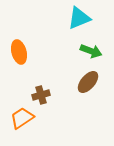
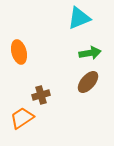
green arrow: moved 1 px left, 2 px down; rotated 30 degrees counterclockwise
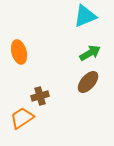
cyan triangle: moved 6 px right, 2 px up
green arrow: rotated 20 degrees counterclockwise
brown cross: moved 1 px left, 1 px down
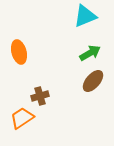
brown ellipse: moved 5 px right, 1 px up
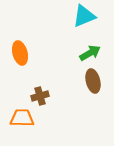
cyan triangle: moved 1 px left
orange ellipse: moved 1 px right, 1 px down
brown ellipse: rotated 55 degrees counterclockwise
orange trapezoid: rotated 35 degrees clockwise
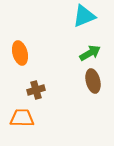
brown cross: moved 4 px left, 6 px up
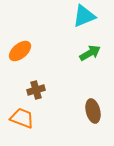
orange ellipse: moved 2 px up; rotated 65 degrees clockwise
brown ellipse: moved 30 px down
orange trapezoid: rotated 20 degrees clockwise
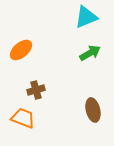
cyan triangle: moved 2 px right, 1 px down
orange ellipse: moved 1 px right, 1 px up
brown ellipse: moved 1 px up
orange trapezoid: moved 1 px right
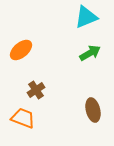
brown cross: rotated 18 degrees counterclockwise
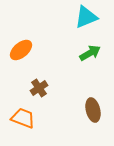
brown cross: moved 3 px right, 2 px up
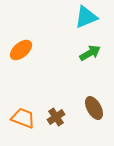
brown cross: moved 17 px right, 29 px down
brown ellipse: moved 1 px right, 2 px up; rotated 15 degrees counterclockwise
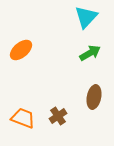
cyan triangle: rotated 25 degrees counterclockwise
brown ellipse: moved 11 px up; rotated 40 degrees clockwise
brown cross: moved 2 px right, 1 px up
